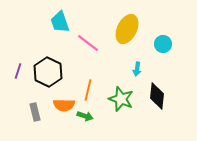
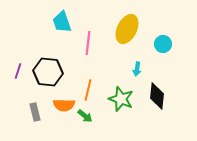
cyan trapezoid: moved 2 px right
pink line: rotated 60 degrees clockwise
black hexagon: rotated 20 degrees counterclockwise
green arrow: rotated 21 degrees clockwise
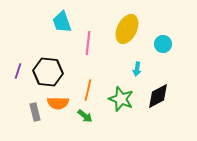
black diamond: moved 1 px right; rotated 56 degrees clockwise
orange semicircle: moved 6 px left, 2 px up
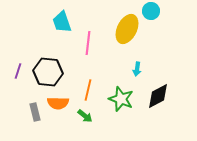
cyan circle: moved 12 px left, 33 px up
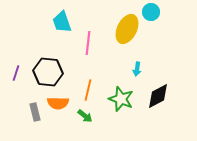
cyan circle: moved 1 px down
purple line: moved 2 px left, 2 px down
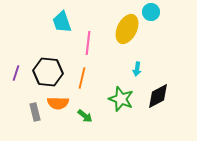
orange line: moved 6 px left, 12 px up
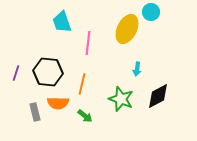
orange line: moved 6 px down
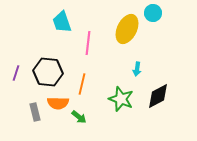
cyan circle: moved 2 px right, 1 px down
green arrow: moved 6 px left, 1 px down
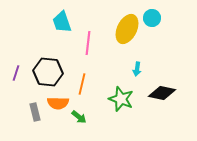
cyan circle: moved 1 px left, 5 px down
black diamond: moved 4 px right, 3 px up; rotated 40 degrees clockwise
